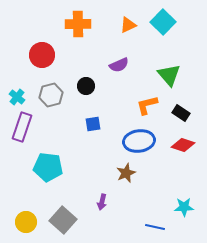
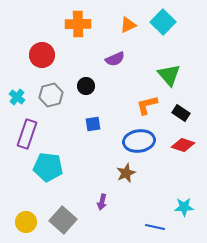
purple semicircle: moved 4 px left, 6 px up
purple rectangle: moved 5 px right, 7 px down
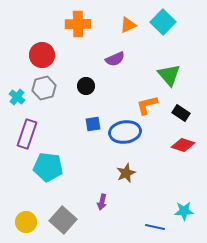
gray hexagon: moved 7 px left, 7 px up
blue ellipse: moved 14 px left, 9 px up
cyan star: moved 4 px down
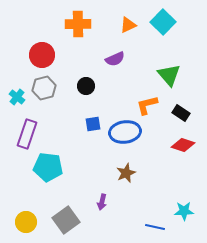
gray square: moved 3 px right; rotated 12 degrees clockwise
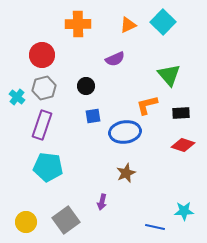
black rectangle: rotated 36 degrees counterclockwise
blue square: moved 8 px up
purple rectangle: moved 15 px right, 9 px up
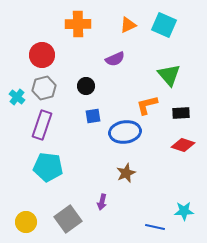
cyan square: moved 1 px right, 3 px down; rotated 20 degrees counterclockwise
gray square: moved 2 px right, 1 px up
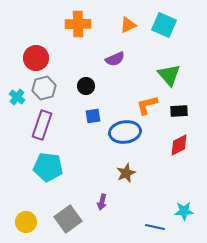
red circle: moved 6 px left, 3 px down
black rectangle: moved 2 px left, 2 px up
red diamond: moved 4 px left; rotated 45 degrees counterclockwise
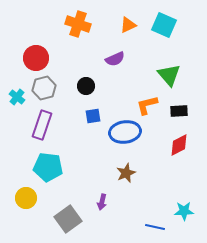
orange cross: rotated 20 degrees clockwise
yellow circle: moved 24 px up
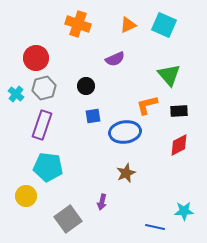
cyan cross: moved 1 px left, 3 px up
yellow circle: moved 2 px up
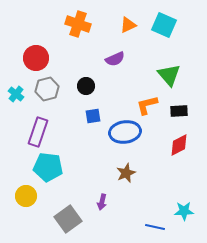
gray hexagon: moved 3 px right, 1 px down
purple rectangle: moved 4 px left, 7 px down
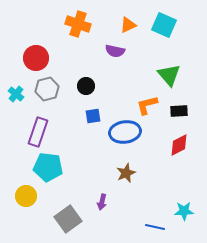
purple semicircle: moved 8 px up; rotated 36 degrees clockwise
